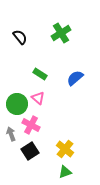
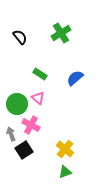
black square: moved 6 px left, 1 px up
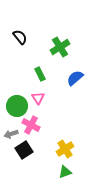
green cross: moved 1 px left, 14 px down
green rectangle: rotated 32 degrees clockwise
pink triangle: rotated 16 degrees clockwise
green circle: moved 2 px down
gray arrow: rotated 88 degrees counterclockwise
yellow cross: rotated 18 degrees clockwise
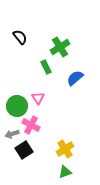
green rectangle: moved 6 px right, 7 px up
gray arrow: moved 1 px right
